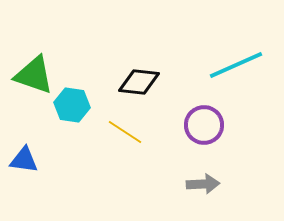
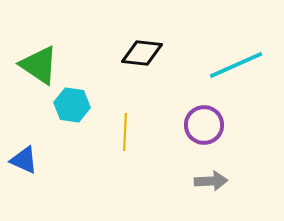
green triangle: moved 5 px right, 10 px up; rotated 15 degrees clockwise
black diamond: moved 3 px right, 29 px up
yellow line: rotated 60 degrees clockwise
blue triangle: rotated 16 degrees clockwise
gray arrow: moved 8 px right, 3 px up
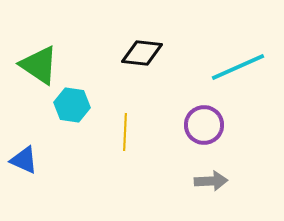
cyan line: moved 2 px right, 2 px down
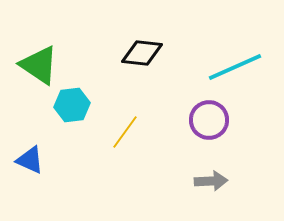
cyan line: moved 3 px left
cyan hexagon: rotated 16 degrees counterclockwise
purple circle: moved 5 px right, 5 px up
yellow line: rotated 33 degrees clockwise
blue triangle: moved 6 px right
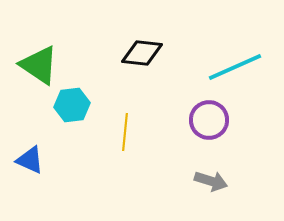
yellow line: rotated 30 degrees counterclockwise
gray arrow: rotated 20 degrees clockwise
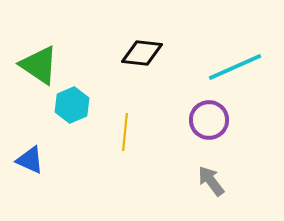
cyan hexagon: rotated 16 degrees counterclockwise
gray arrow: rotated 144 degrees counterclockwise
